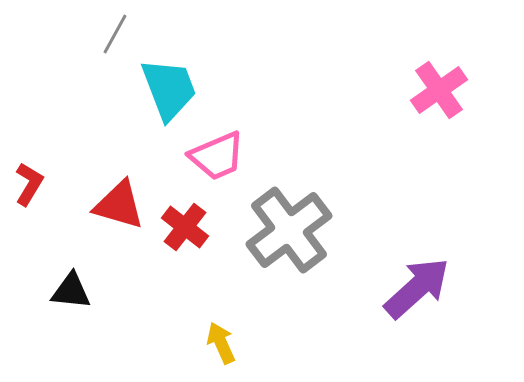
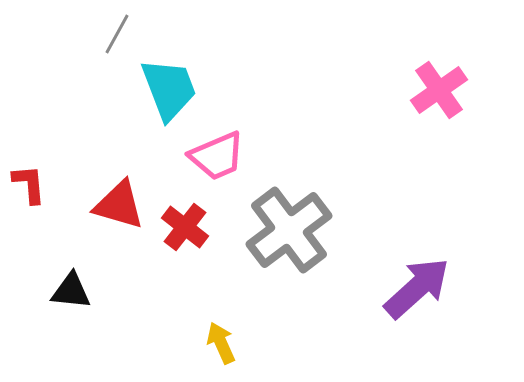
gray line: moved 2 px right
red L-shape: rotated 36 degrees counterclockwise
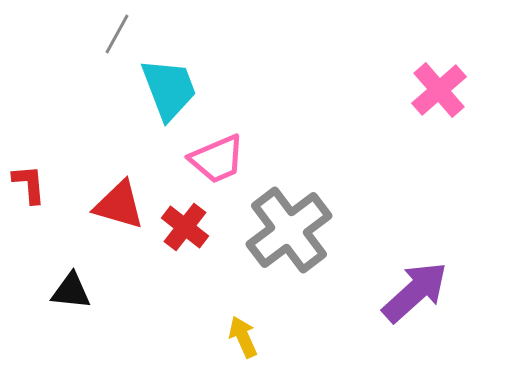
pink cross: rotated 6 degrees counterclockwise
pink trapezoid: moved 3 px down
purple arrow: moved 2 px left, 4 px down
yellow arrow: moved 22 px right, 6 px up
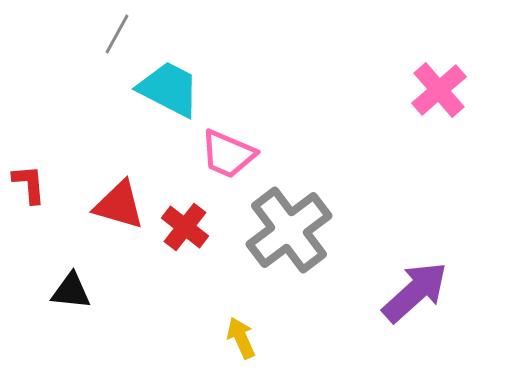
cyan trapezoid: rotated 42 degrees counterclockwise
pink trapezoid: moved 11 px right, 5 px up; rotated 46 degrees clockwise
yellow arrow: moved 2 px left, 1 px down
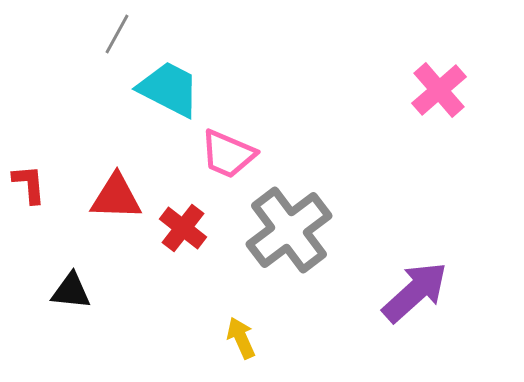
red triangle: moved 3 px left, 8 px up; rotated 14 degrees counterclockwise
red cross: moved 2 px left, 1 px down
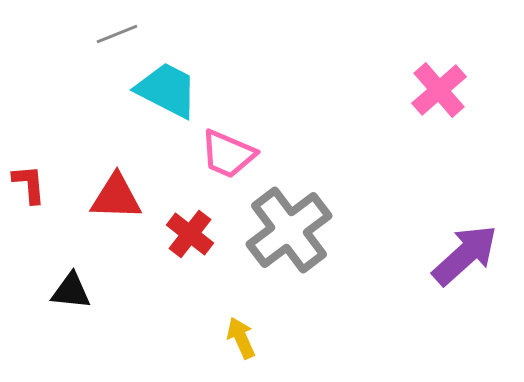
gray line: rotated 39 degrees clockwise
cyan trapezoid: moved 2 px left, 1 px down
red cross: moved 7 px right, 6 px down
purple arrow: moved 50 px right, 37 px up
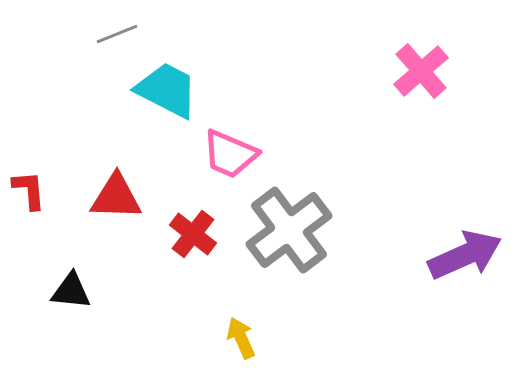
pink cross: moved 18 px left, 19 px up
pink trapezoid: moved 2 px right
red L-shape: moved 6 px down
red cross: moved 3 px right
purple arrow: rotated 18 degrees clockwise
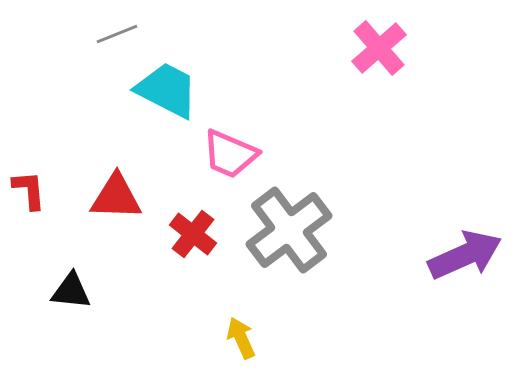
pink cross: moved 42 px left, 23 px up
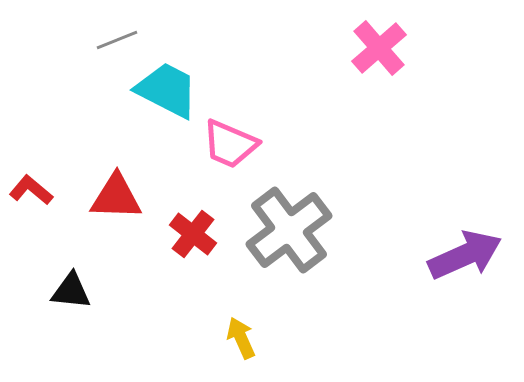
gray line: moved 6 px down
pink trapezoid: moved 10 px up
red L-shape: moved 2 px right; rotated 45 degrees counterclockwise
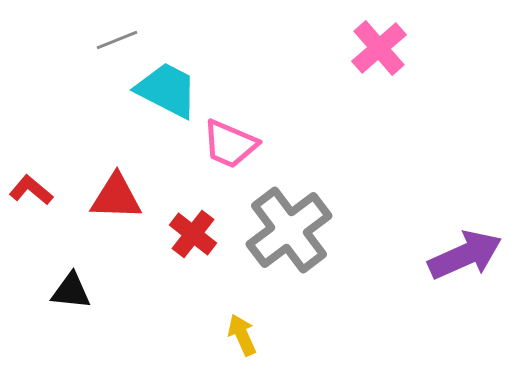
yellow arrow: moved 1 px right, 3 px up
